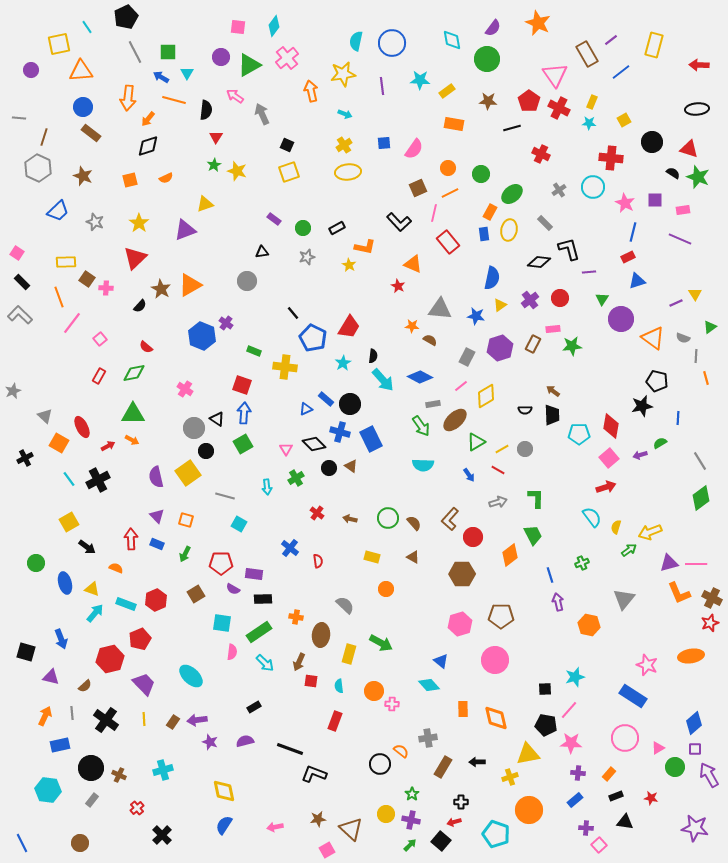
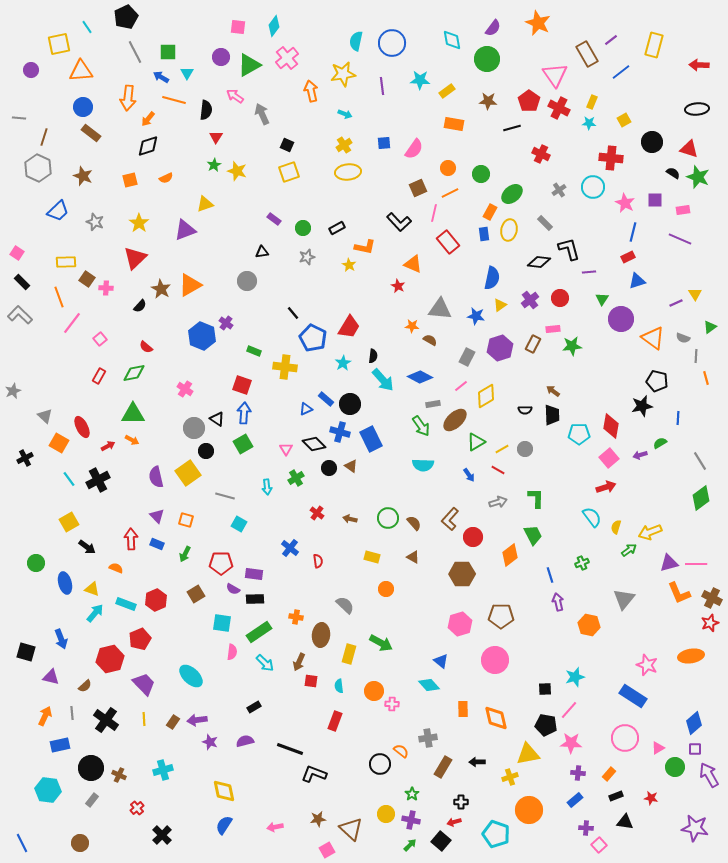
black rectangle at (263, 599): moved 8 px left
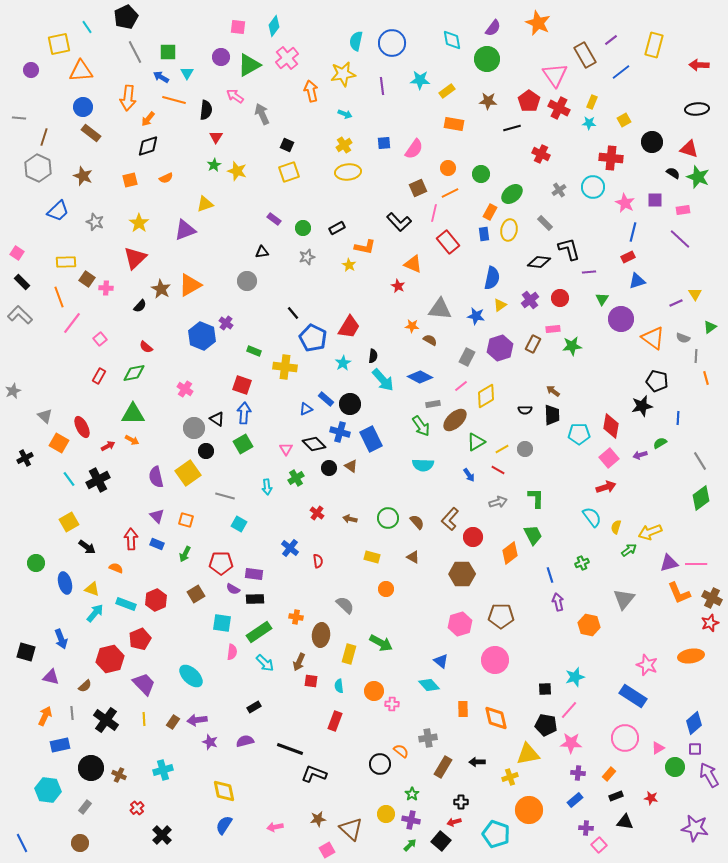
brown rectangle at (587, 54): moved 2 px left, 1 px down
purple line at (680, 239): rotated 20 degrees clockwise
brown semicircle at (414, 523): moved 3 px right, 1 px up
orange diamond at (510, 555): moved 2 px up
gray rectangle at (92, 800): moved 7 px left, 7 px down
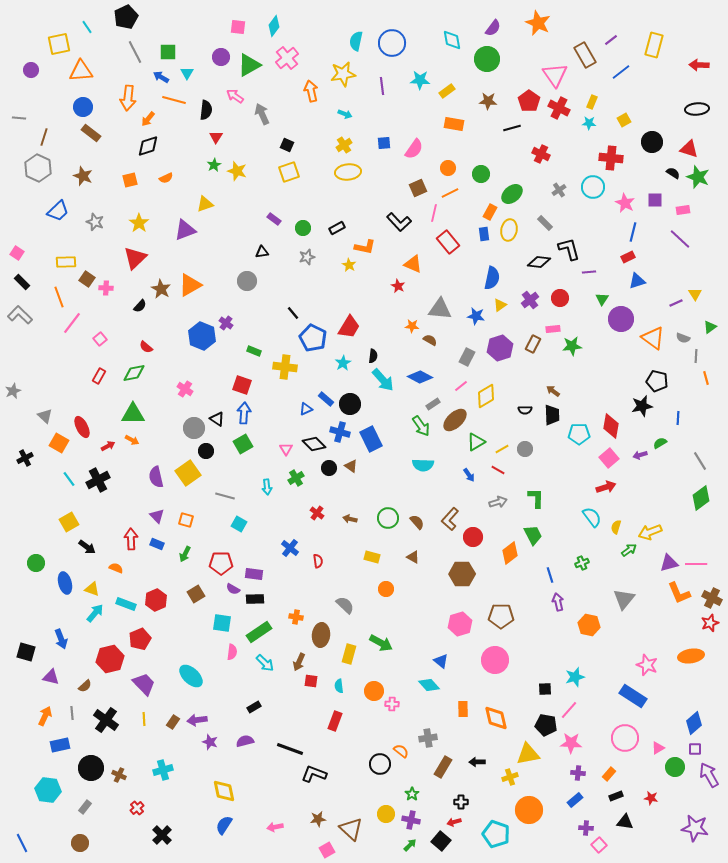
gray rectangle at (433, 404): rotated 24 degrees counterclockwise
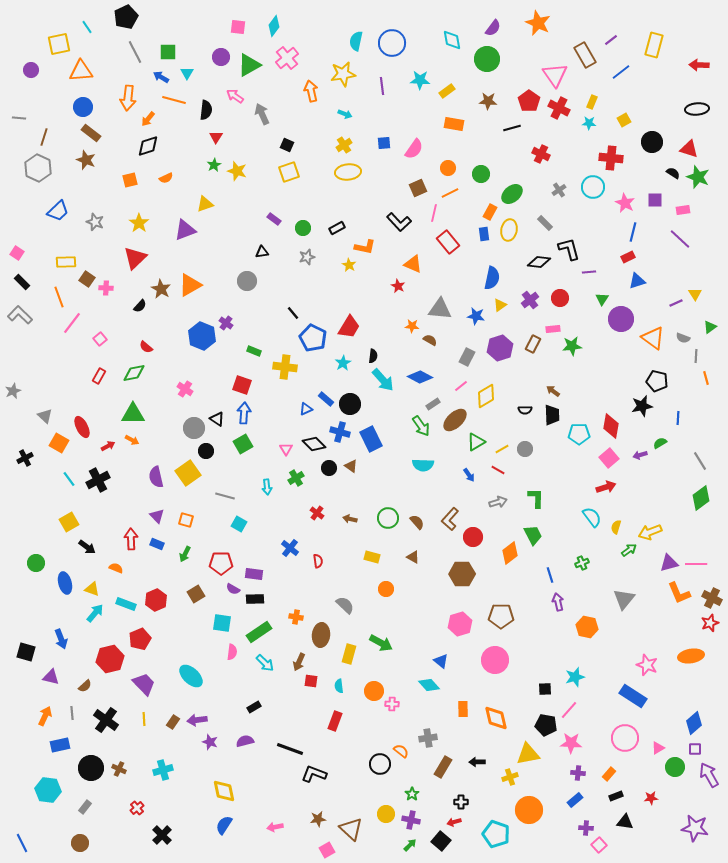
brown star at (83, 176): moved 3 px right, 16 px up
orange hexagon at (589, 625): moved 2 px left, 2 px down
brown cross at (119, 775): moved 6 px up
red star at (651, 798): rotated 16 degrees counterclockwise
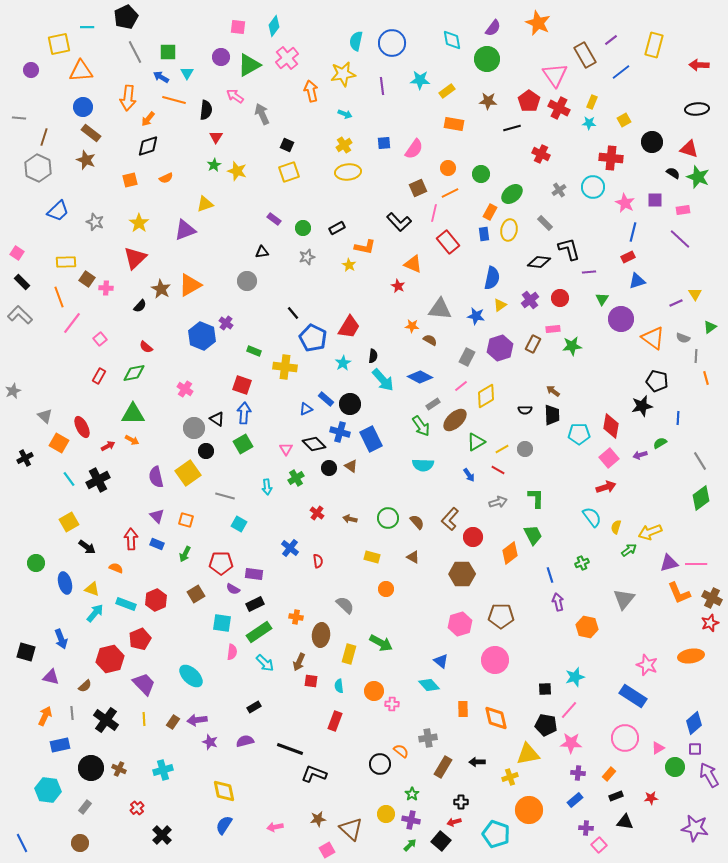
cyan line at (87, 27): rotated 56 degrees counterclockwise
black rectangle at (255, 599): moved 5 px down; rotated 24 degrees counterclockwise
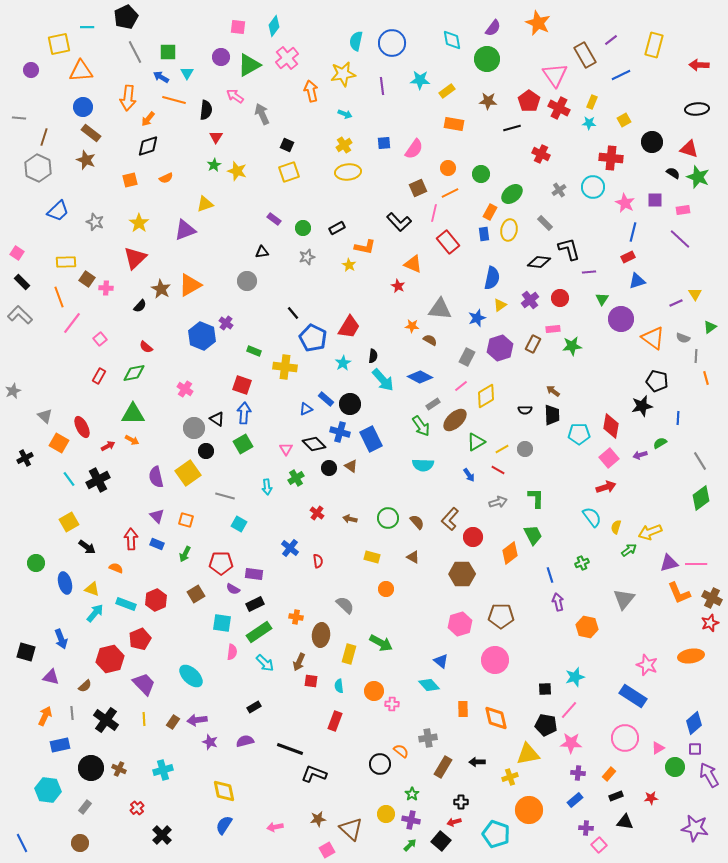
blue line at (621, 72): moved 3 px down; rotated 12 degrees clockwise
blue star at (476, 316): moved 1 px right, 2 px down; rotated 30 degrees counterclockwise
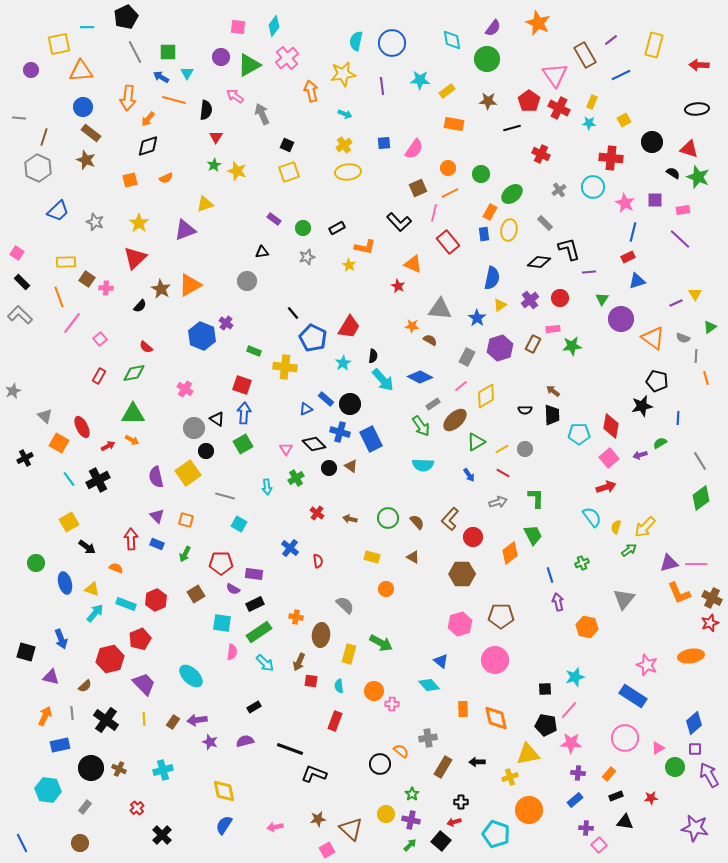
blue star at (477, 318): rotated 18 degrees counterclockwise
red line at (498, 470): moved 5 px right, 3 px down
yellow arrow at (650, 532): moved 5 px left, 5 px up; rotated 25 degrees counterclockwise
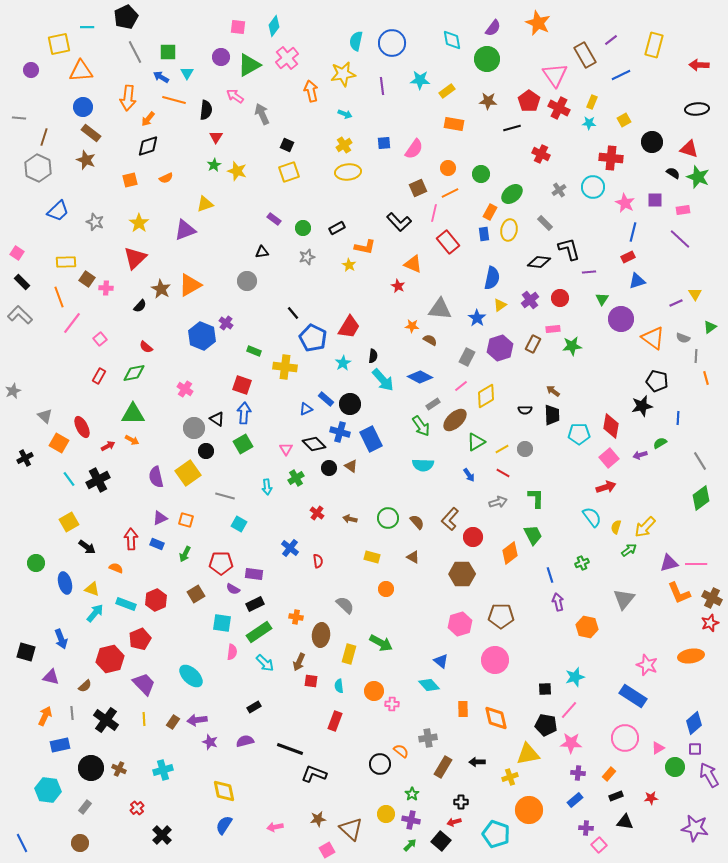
purple triangle at (157, 516): moved 3 px right, 2 px down; rotated 49 degrees clockwise
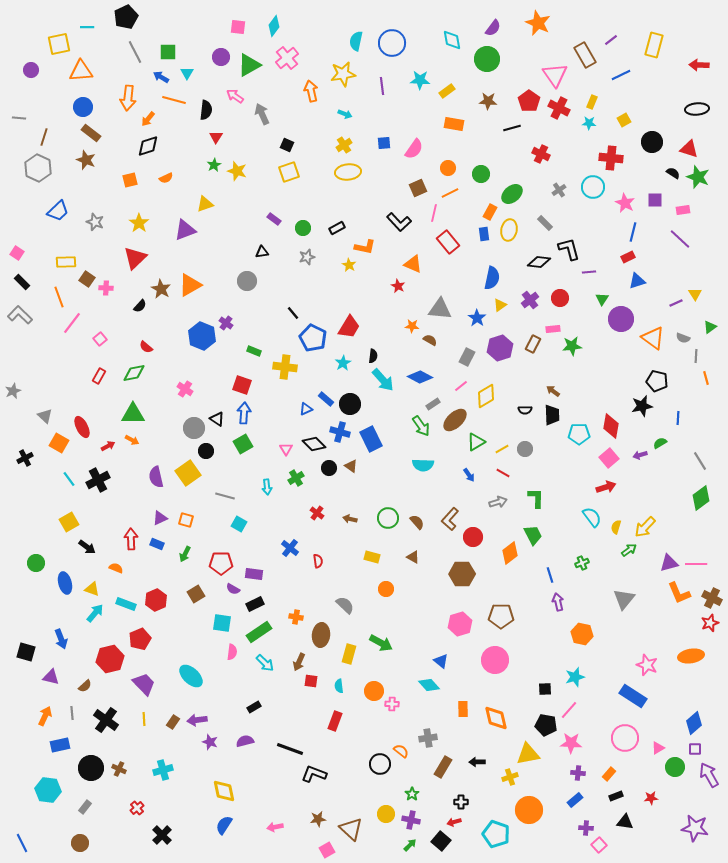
orange hexagon at (587, 627): moved 5 px left, 7 px down
